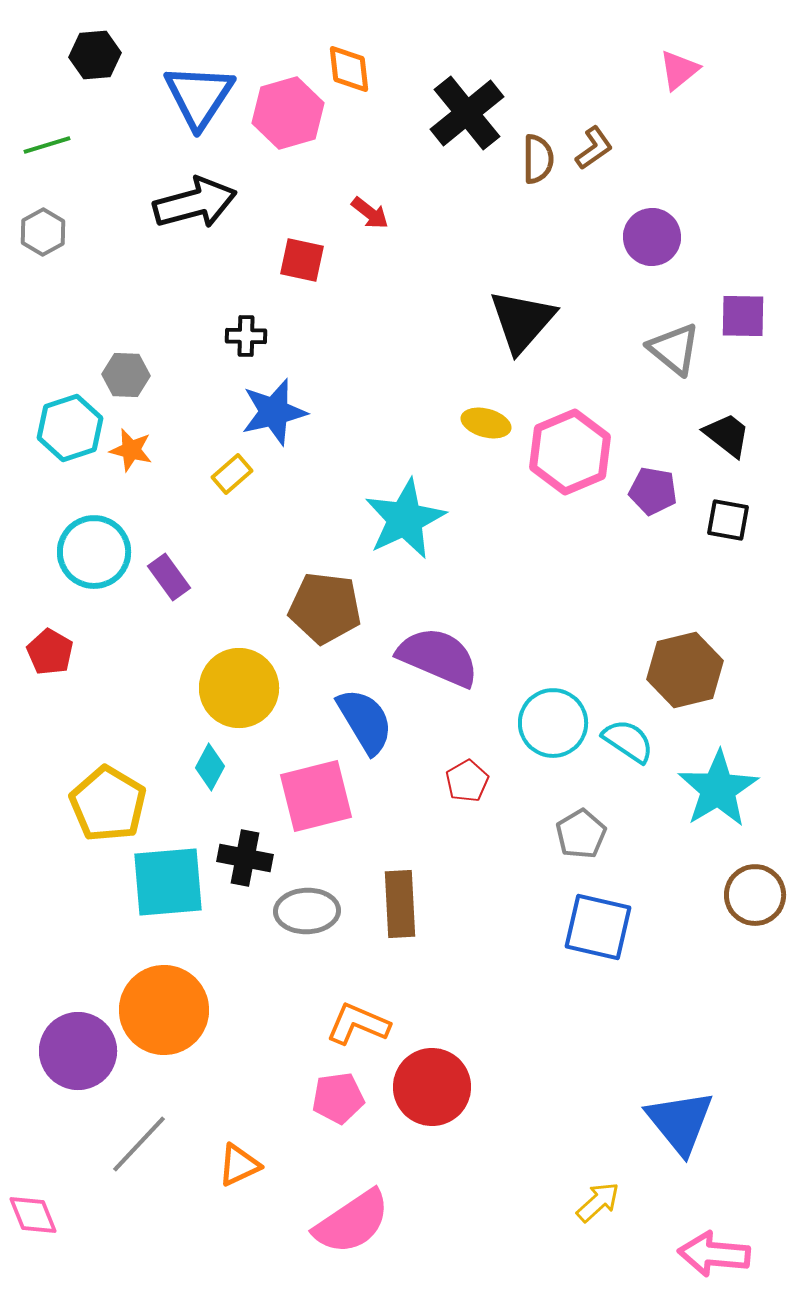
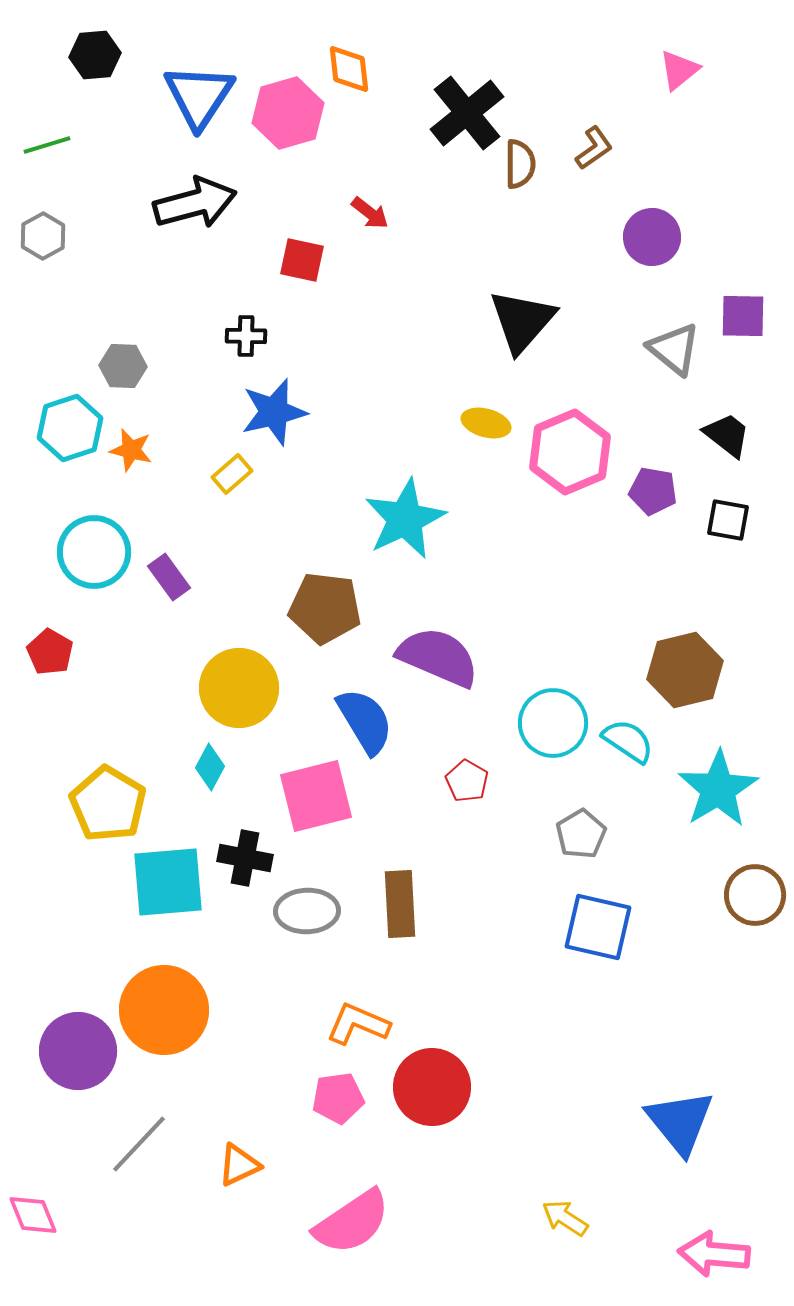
brown semicircle at (538, 159): moved 18 px left, 5 px down
gray hexagon at (43, 232): moved 4 px down
gray hexagon at (126, 375): moved 3 px left, 9 px up
red pentagon at (467, 781): rotated 12 degrees counterclockwise
yellow arrow at (598, 1202): moved 33 px left, 16 px down; rotated 105 degrees counterclockwise
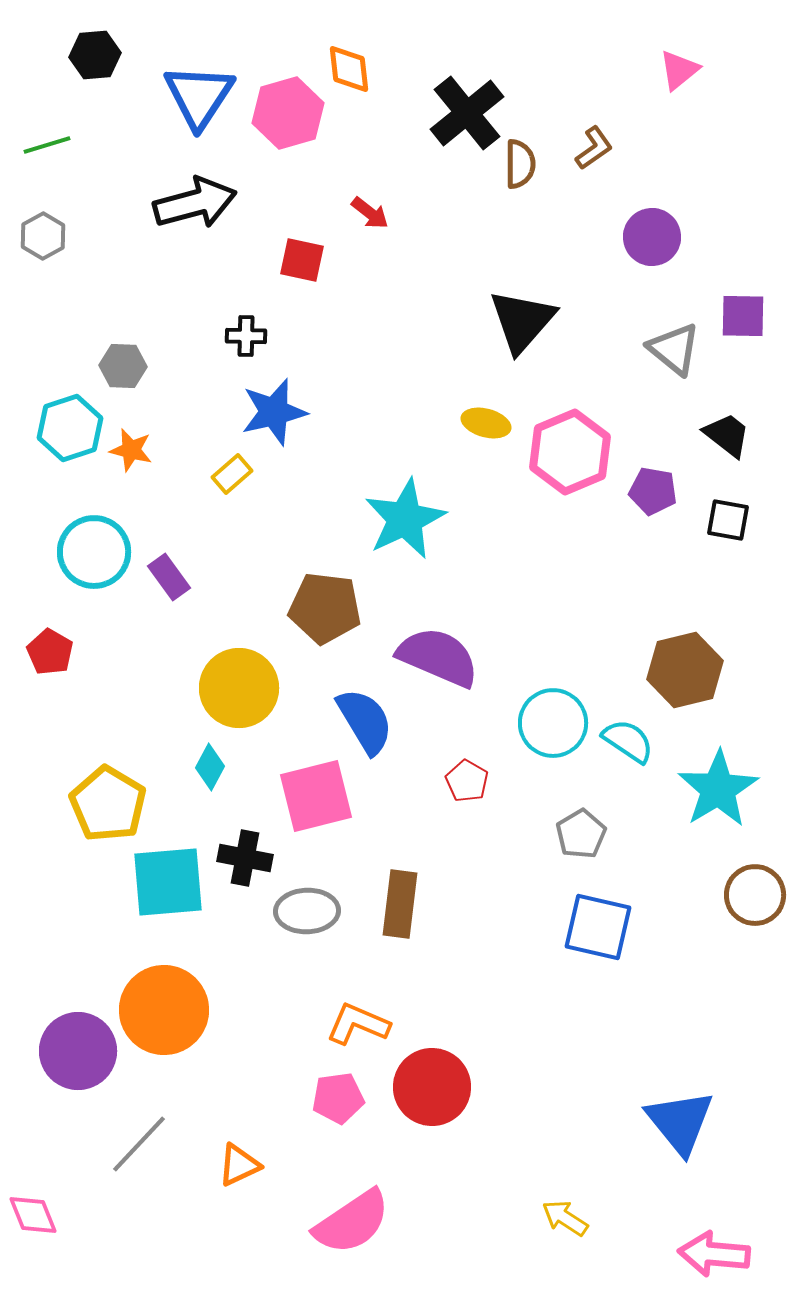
brown rectangle at (400, 904): rotated 10 degrees clockwise
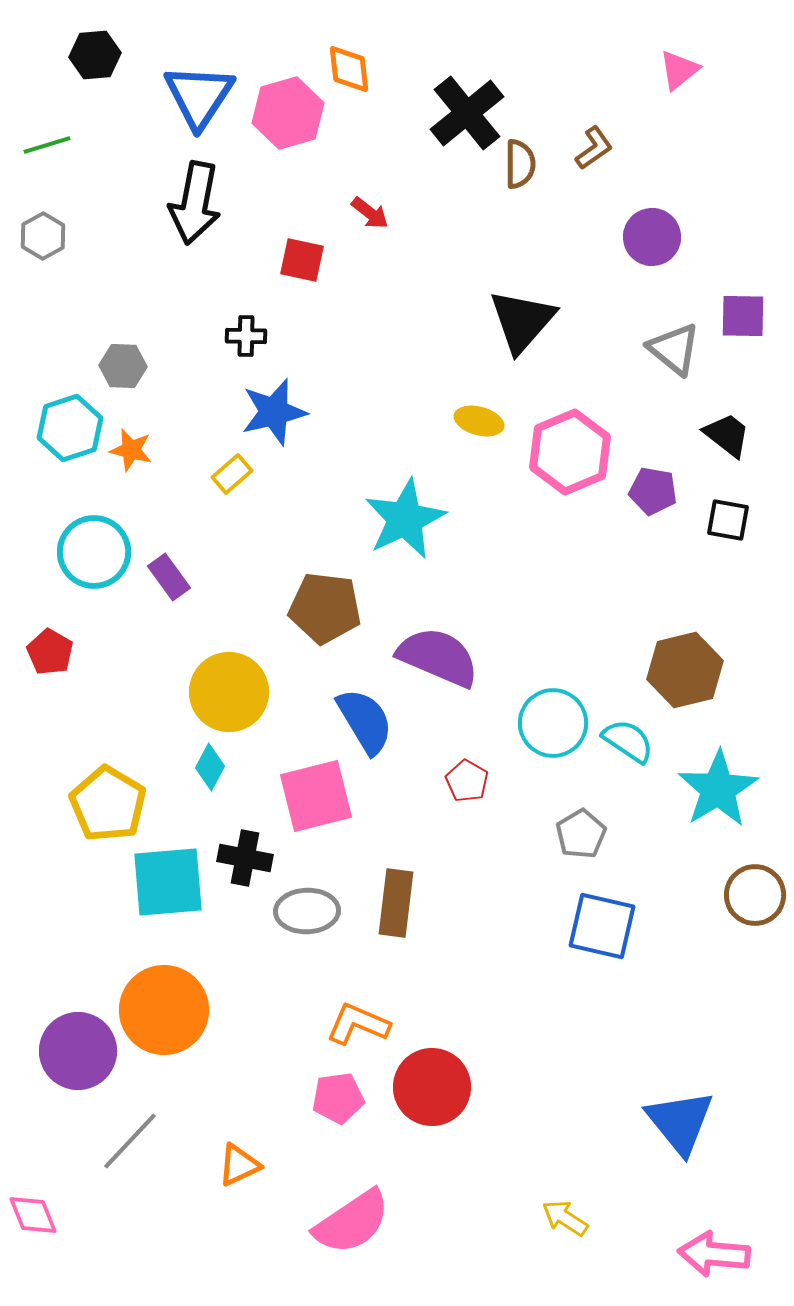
black arrow at (195, 203): rotated 116 degrees clockwise
yellow ellipse at (486, 423): moved 7 px left, 2 px up
yellow circle at (239, 688): moved 10 px left, 4 px down
brown rectangle at (400, 904): moved 4 px left, 1 px up
blue square at (598, 927): moved 4 px right, 1 px up
gray line at (139, 1144): moved 9 px left, 3 px up
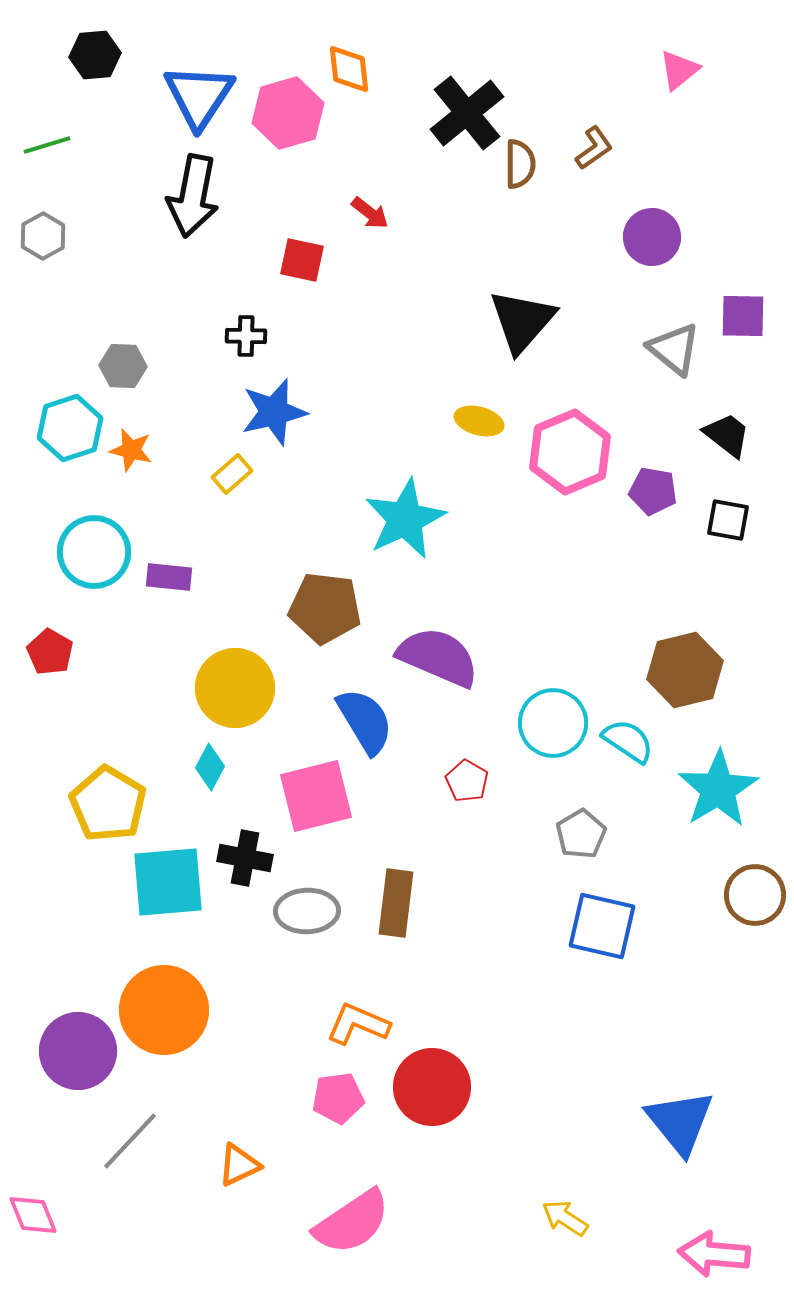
black arrow at (195, 203): moved 2 px left, 7 px up
purple rectangle at (169, 577): rotated 48 degrees counterclockwise
yellow circle at (229, 692): moved 6 px right, 4 px up
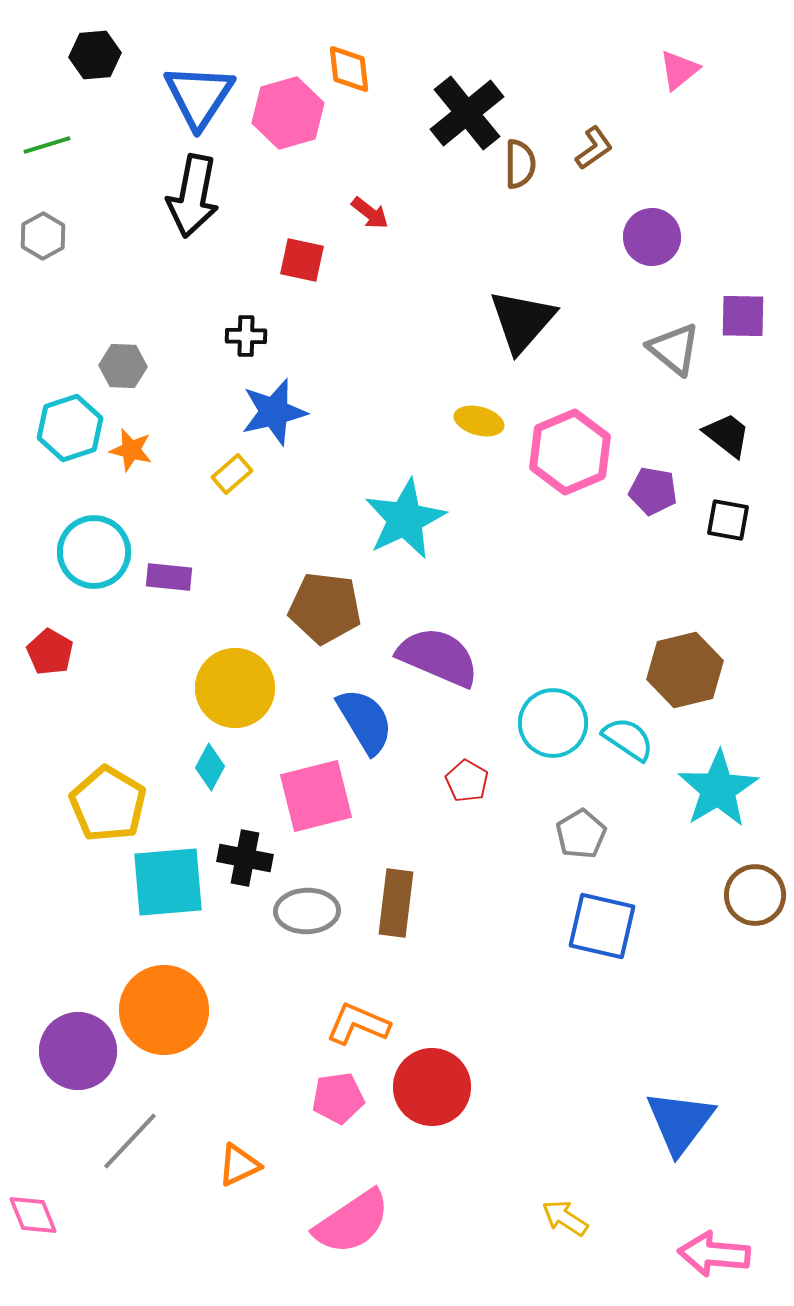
cyan semicircle at (628, 741): moved 2 px up
blue triangle at (680, 1122): rotated 16 degrees clockwise
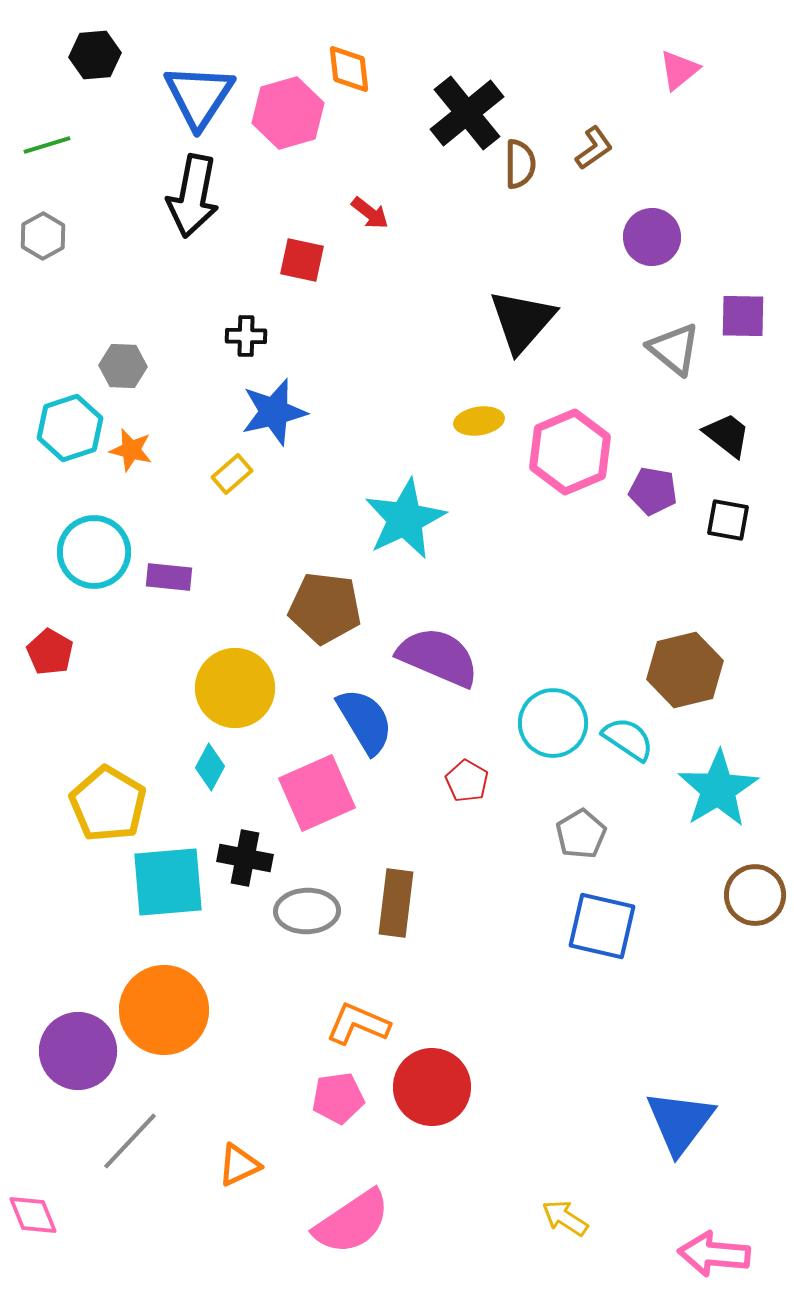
yellow ellipse at (479, 421): rotated 24 degrees counterclockwise
pink square at (316, 796): moved 1 px right, 3 px up; rotated 10 degrees counterclockwise
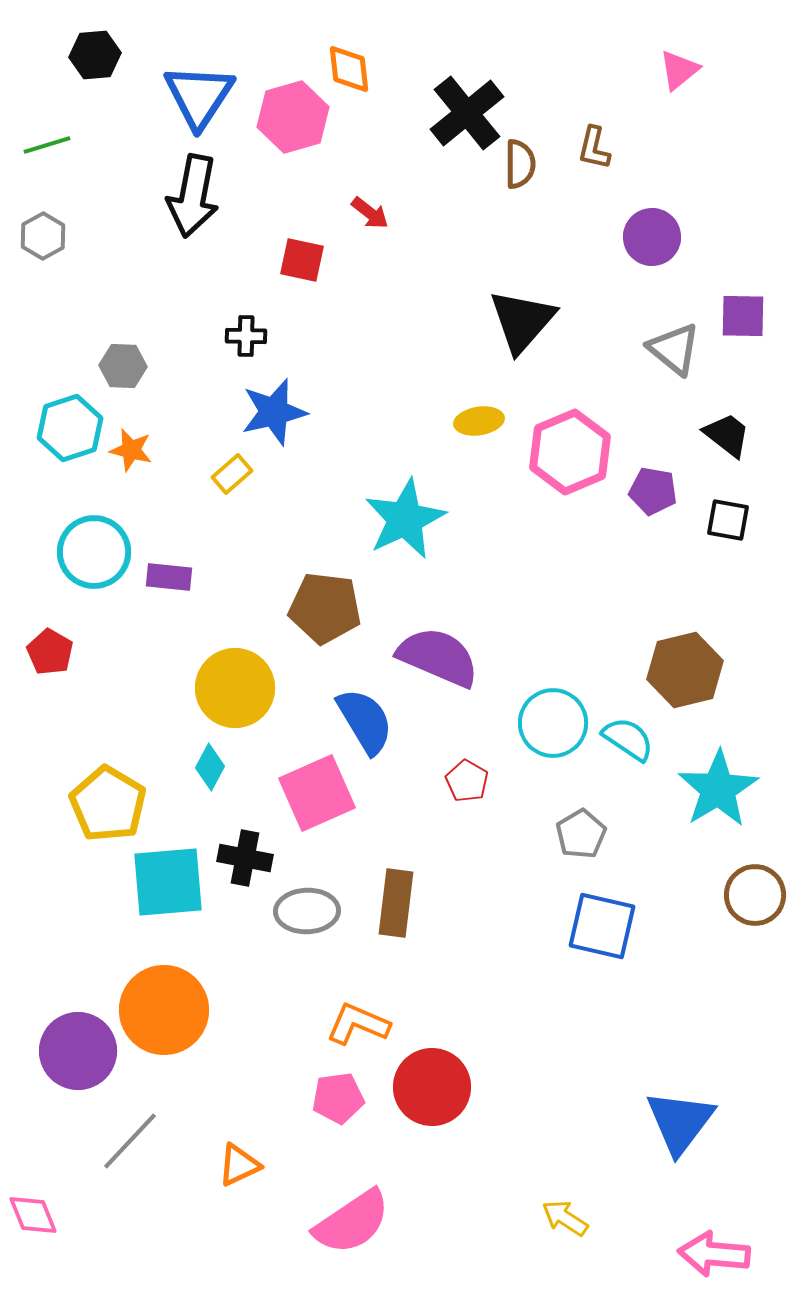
pink hexagon at (288, 113): moved 5 px right, 4 px down
brown L-shape at (594, 148): rotated 138 degrees clockwise
